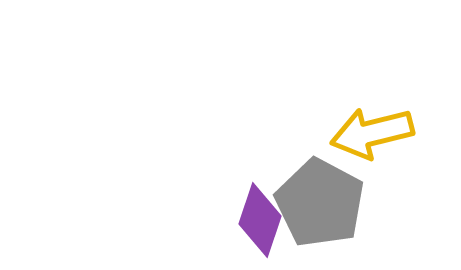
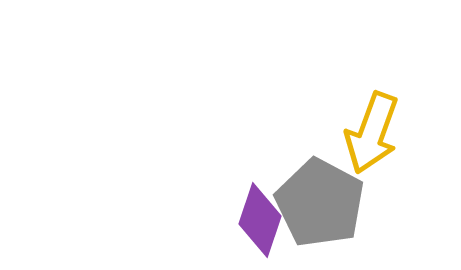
yellow arrow: rotated 56 degrees counterclockwise
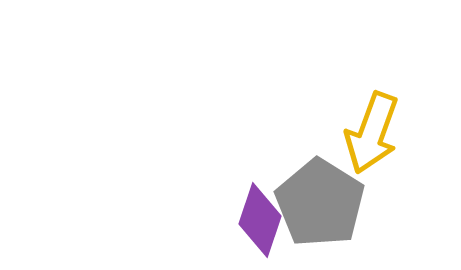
gray pentagon: rotated 4 degrees clockwise
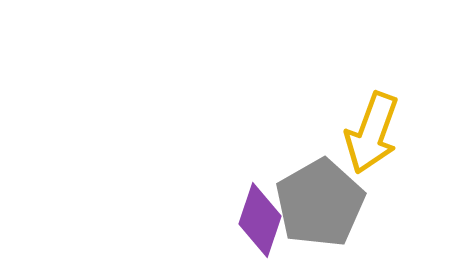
gray pentagon: rotated 10 degrees clockwise
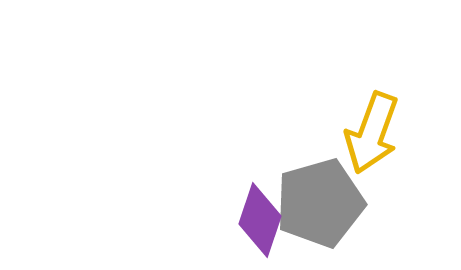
gray pentagon: rotated 14 degrees clockwise
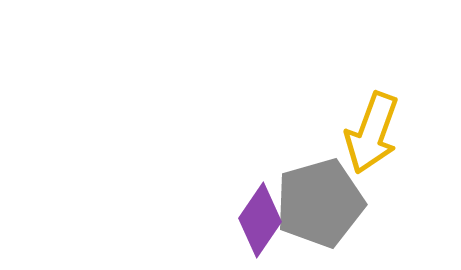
purple diamond: rotated 16 degrees clockwise
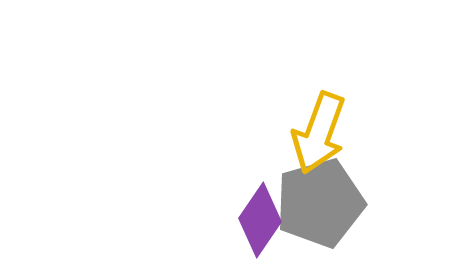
yellow arrow: moved 53 px left
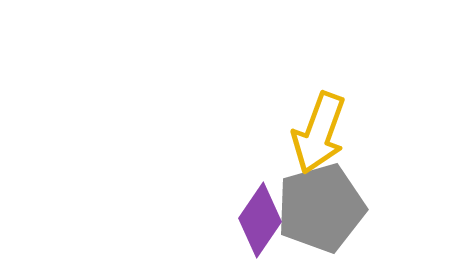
gray pentagon: moved 1 px right, 5 px down
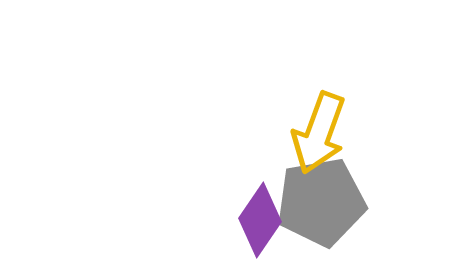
gray pentagon: moved 6 px up; rotated 6 degrees clockwise
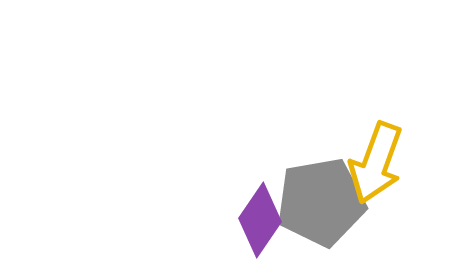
yellow arrow: moved 57 px right, 30 px down
